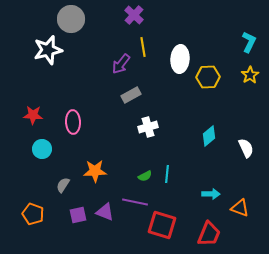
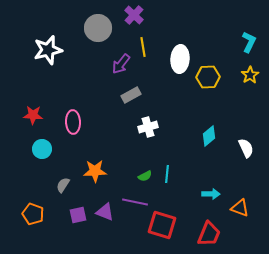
gray circle: moved 27 px right, 9 px down
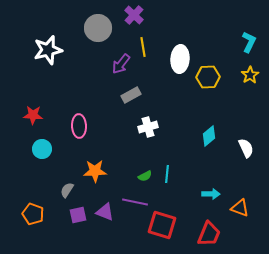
pink ellipse: moved 6 px right, 4 px down
gray semicircle: moved 4 px right, 5 px down
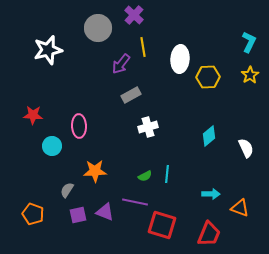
cyan circle: moved 10 px right, 3 px up
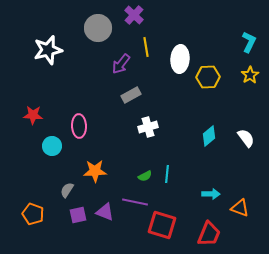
yellow line: moved 3 px right
white semicircle: moved 10 px up; rotated 12 degrees counterclockwise
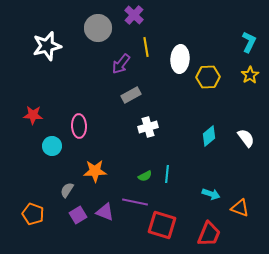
white star: moved 1 px left, 4 px up
cyan arrow: rotated 18 degrees clockwise
purple square: rotated 18 degrees counterclockwise
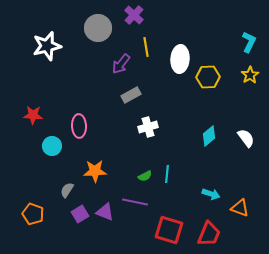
purple square: moved 2 px right, 1 px up
red square: moved 7 px right, 5 px down
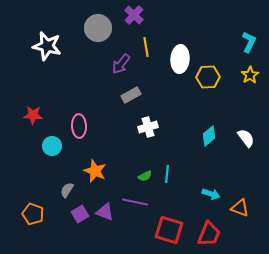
white star: rotated 28 degrees clockwise
orange star: rotated 25 degrees clockwise
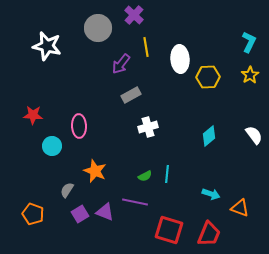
white ellipse: rotated 8 degrees counterclockwise
white semicircle: moved 8 px right, 3 px up
